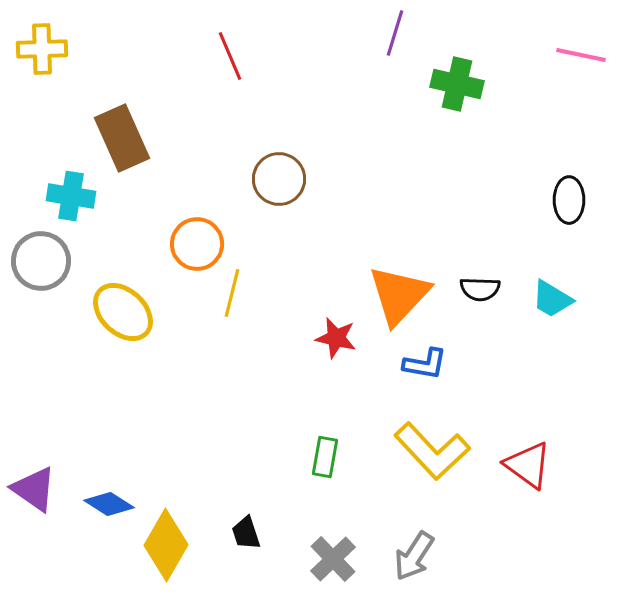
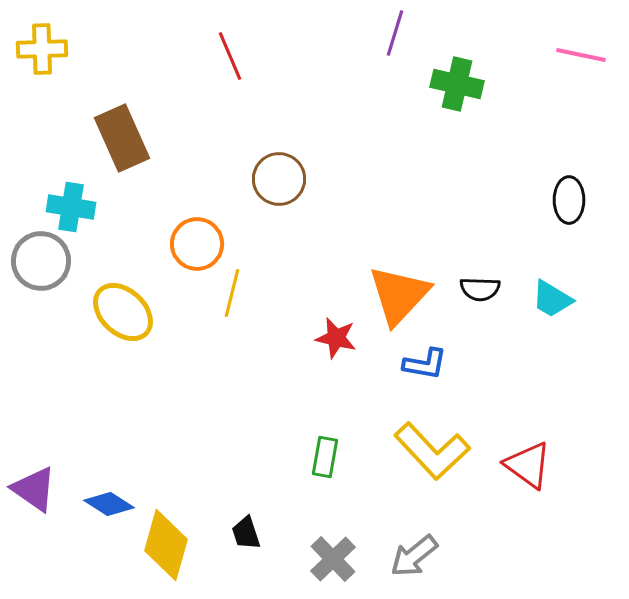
cyan cross: moved 11 px down
yellow diamond: rotated 14 degrees counterclockwise
gray arrow: rotated 18 degrees clockwise
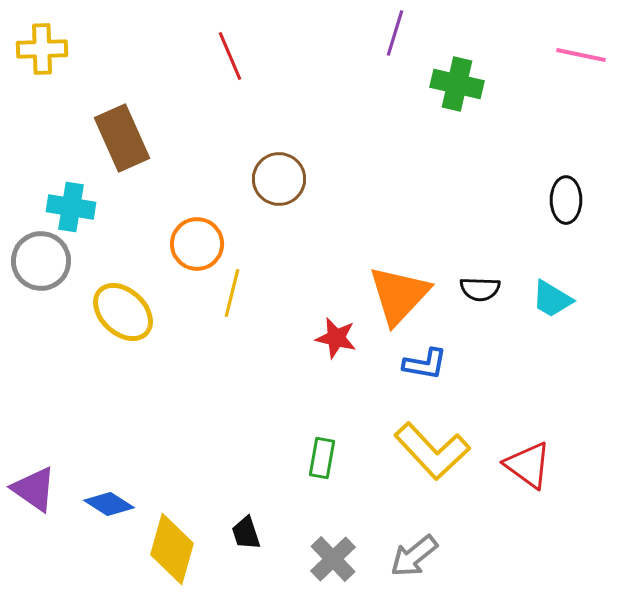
black ellipse: moved 3 px left
green rectangle: moved 3 px left, 1 px down
yellow diamond: moved 6 px right, 4 px down
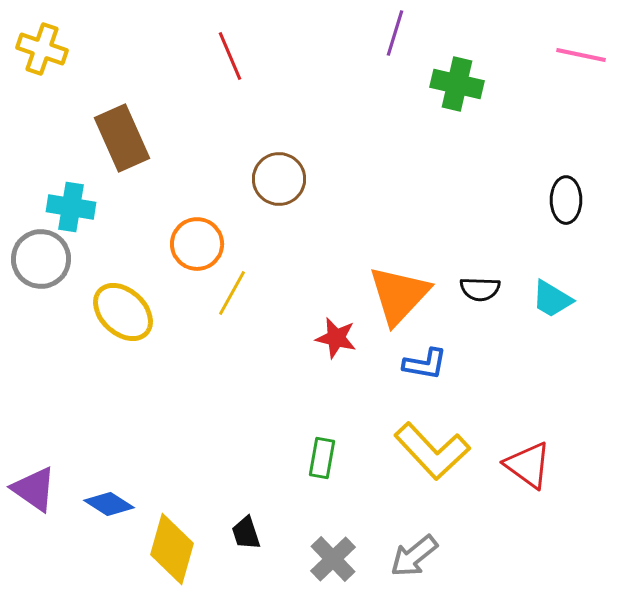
yellow cross: rotated 21 degrees clockwise
gray circle: moved 2 px up
yellow line: rotated 15 degrees clockwise
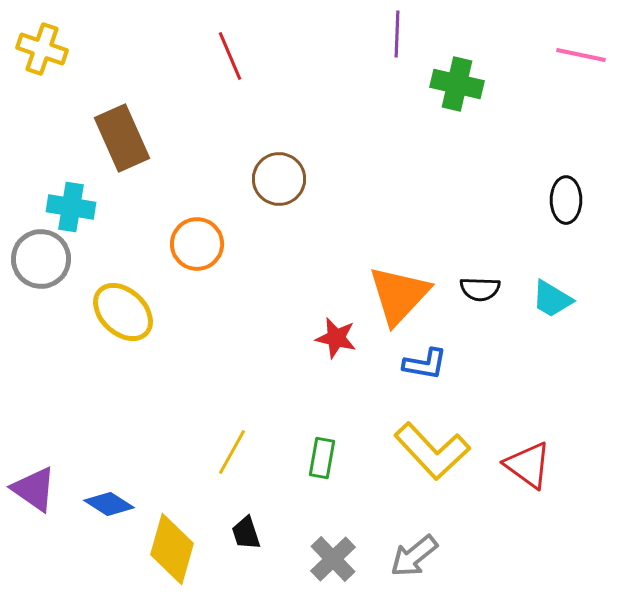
purple line: moved 2 px right, 1 px down; rotated 15 degrees counterclockwise
yellow line: moved 159 px down
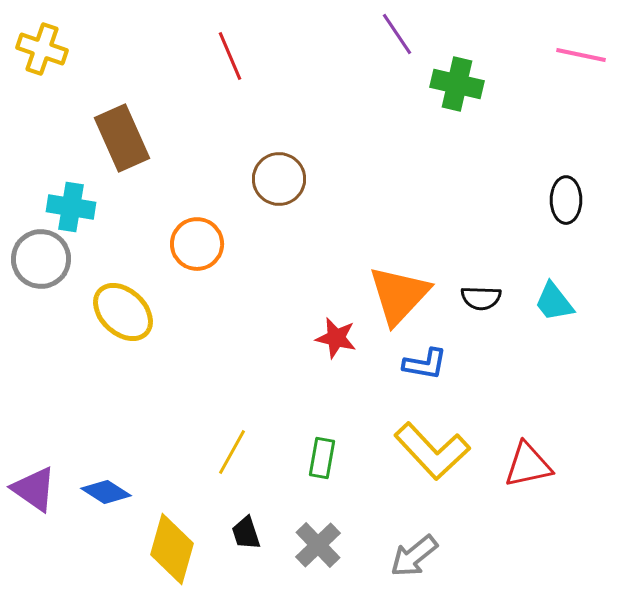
purple line: rotated 36 degrees counterclockwise
black semicircle: moved 1 px right, 9 px down
cyan trapezoid: moved 2 px right, 3 px down; rotated 21 degrees clockwise
red triangle: rotated 48 degrees counterclockwise
blue diamond: moved 3 px left, 12 px up
gray cross: moved 15 px left, 14 px up
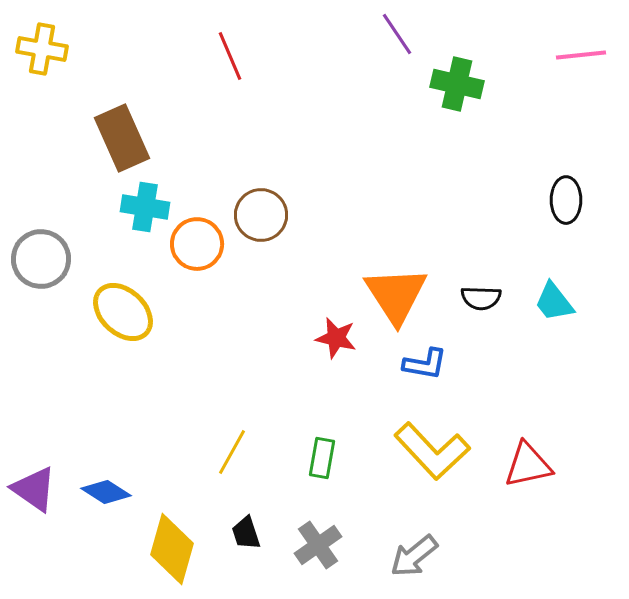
yellow cross: rotated 9 degrees counterclockwise
pink line: rotated 18 degrees counterclockwise
brown circle: moved 18 px left, 36 px down
cyan cross: moved 74 px right
orange triangle: moved 3 px left; rotated 16 degrees counterclockwise
gray cross: rotated 9 degrees clockwise
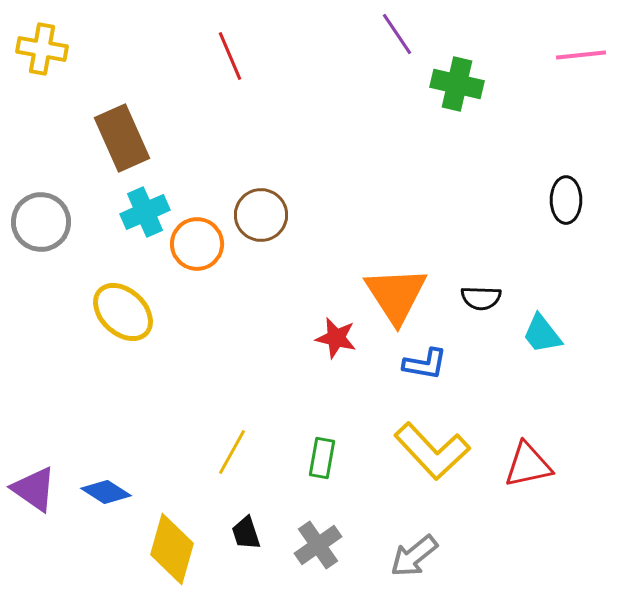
cyan cross: moved 5 px down; rotated 33 degrees counterclockwise
gray circle: moved 37 px up
cyan trapezoid: moved 12 px left, 32 px down
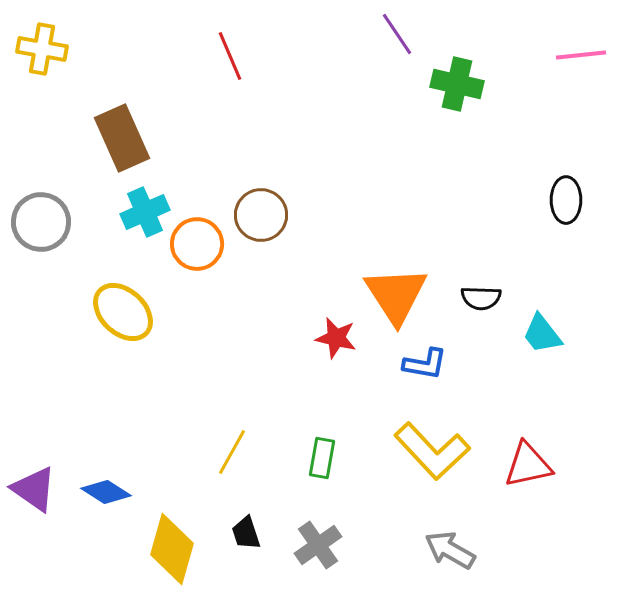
gray arrow: moved 36 px right, 6 px up; rotated 69 degrees clockwise
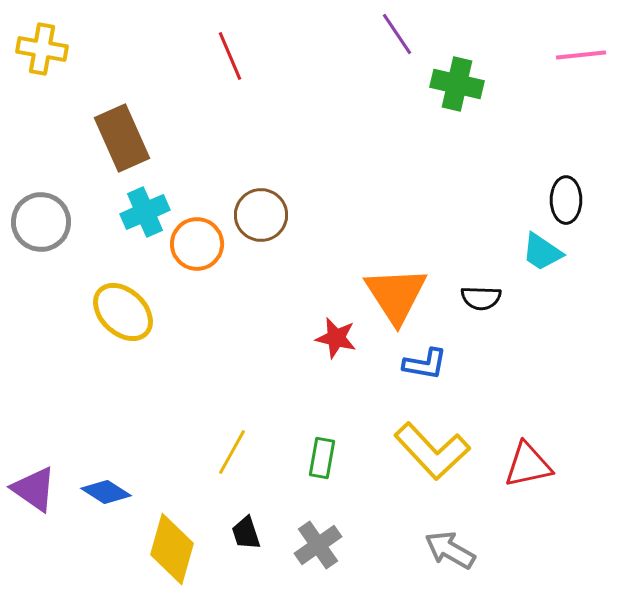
cyan trapezoid: moved 82 px up; rotated 18 degrees counterclockwise
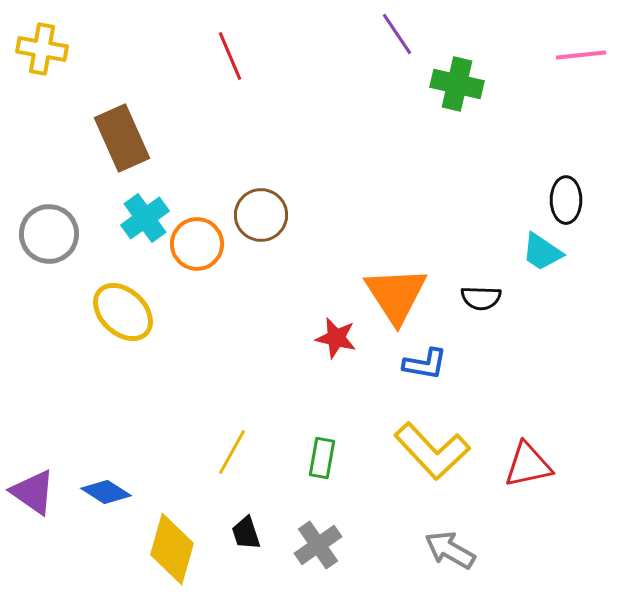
cyan cross: moved 6 px down; rotated 12 degrees counterclockwise
gray circle: moved 8 px right, 12 px down
purple triangle: moved 1 px left, 3 px down
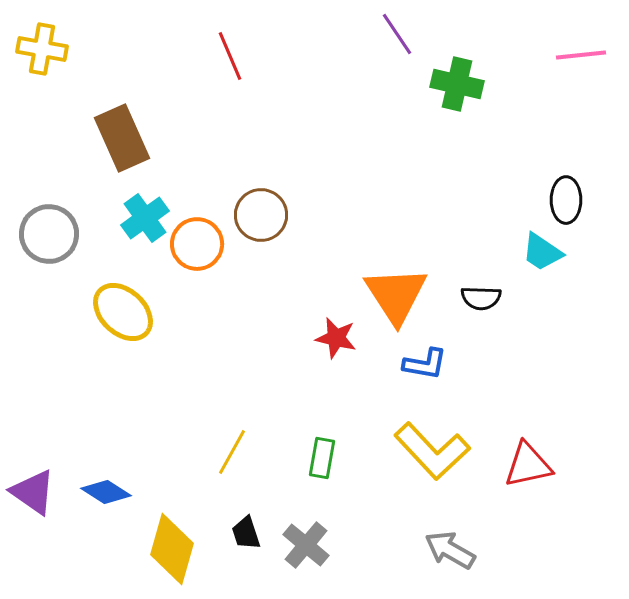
gray cross: moved 12 px left; rotated 15 degrees counterclockwise
